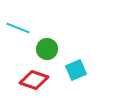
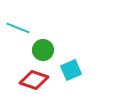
green circle: moved 4 px left, 1 px down
cyan square: moved 5 px left
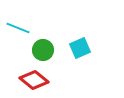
cyan square: moved 9 px right, 22 px up
red diamond: rotated 20 degrees clockwise
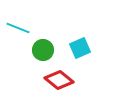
red diamond: moved 25 px right
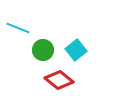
cyan square: moved 4 px left, 2 px down; rotated 15 degrees counterclockwise
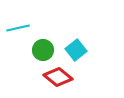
cyan line: rotated 35 degrees counterclockwise
red diamond: moved 1 px left, 3 px up
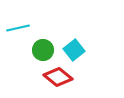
cyan square: moved 2 px left
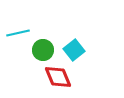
cyan line: moved 5 px down
red diamond: rotated 28 degrees clockwise
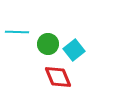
cyan line: moved 1 px left, 1 px up; rotated 15 degrees clockwise
green circle: moved 5 px right, 6 px up
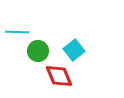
green circle: moved 10 px left, 7 px down
red diamond: moved 1 px right, 1 px up
